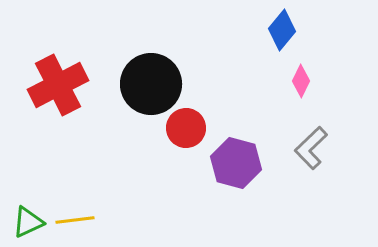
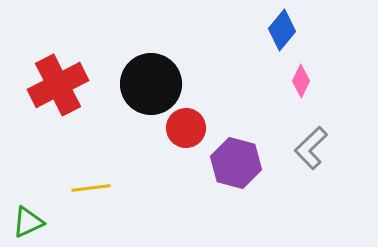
yellow line: moved 16 px right, 32 px up
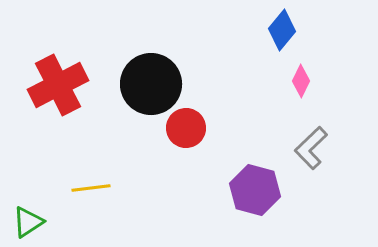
purple hexagon: moved 19 px right, 27 px down
green triangle: rotated 8 degrees counterclockwise
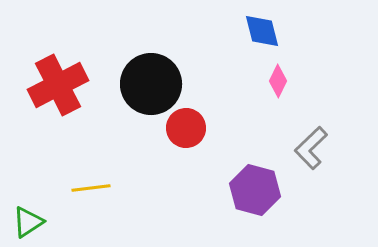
blue diamond: moved 20 px left, 1 px down; rotated 54 degrees counterclockwise
pink diamond: moved 23 px left
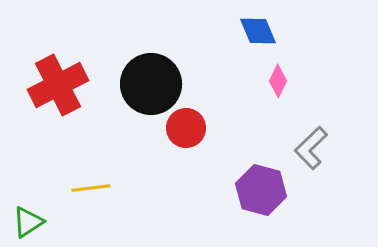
blue diamond: moved 4 px left; rotated 9 degrees counterclockwise
purple hexagon: moved 6 px right
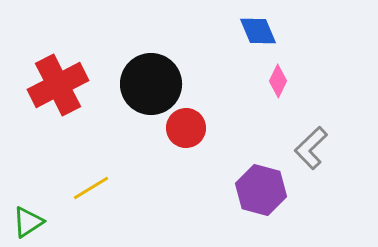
yellow line: rotated 24 degrees counterclockwise
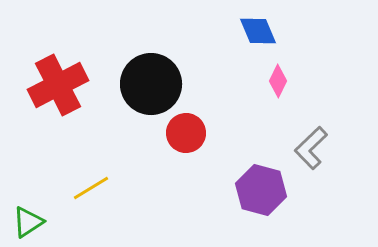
red circle: moved 5 px down
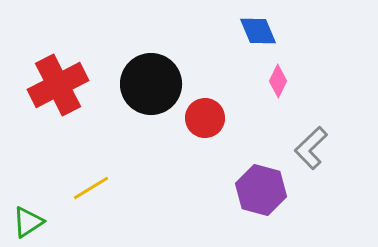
red circle: moved 19 px right, 15 px up
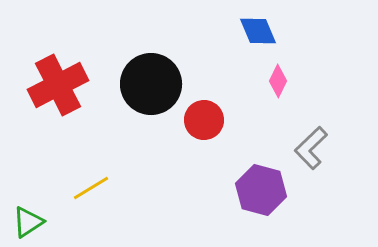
red circle: moved 1 px left, 2 px down
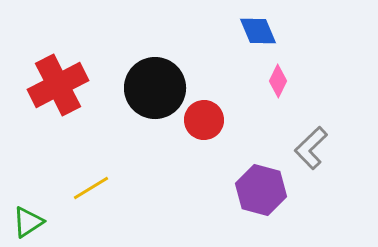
black circle: moved 4 px right, 4 px down
